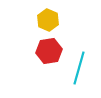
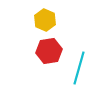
yellow hexagon: moved 3 px left
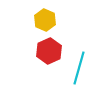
red hexagon: rotated 15 degrees counterclockwise
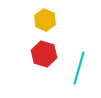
red hexagon: moved 5 px left, 3 px down; rotated 20 degrees counterclockwise
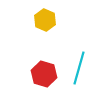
red hexagon: moved 20 px down
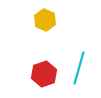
red hexagon: rotated 25 degrees clockwise
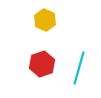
red hexagon: moved 2 px left, 10 px up
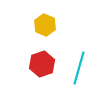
yellow hexagon: moved 5 px down
